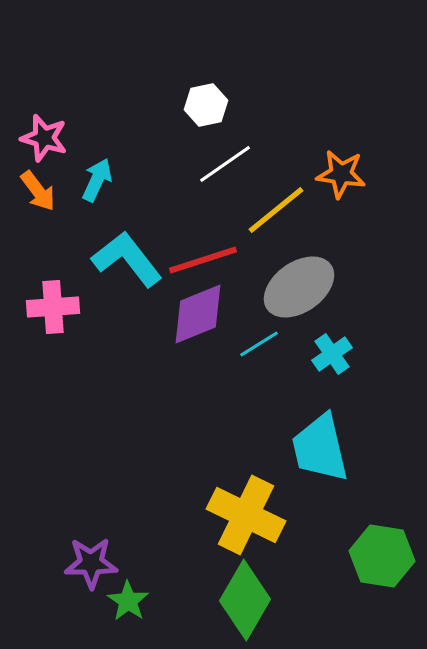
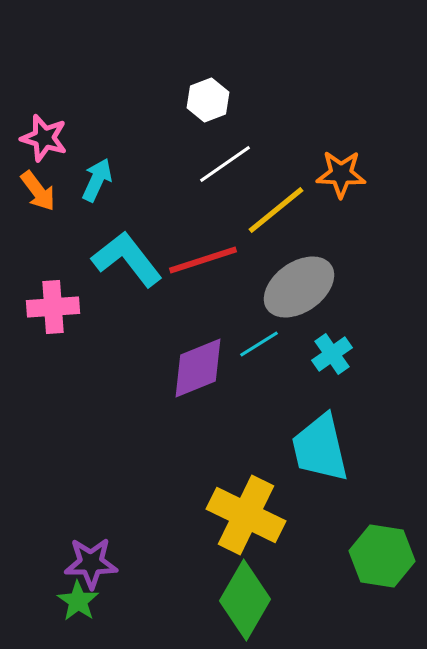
white hexagon: moved 2 px right, 5 px up; rotated 9 degrees counterclockwise
orange star: rotated 6 degrees counterclockwise
purple diamond: moved 54 px down
green star: moved 50 px left
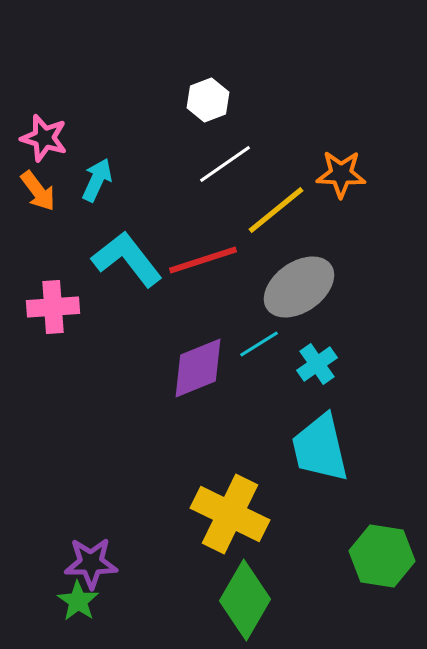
cyan cross: moved 15 px left, 10 px down
yellow cross: moved 16 px left, 1 px up
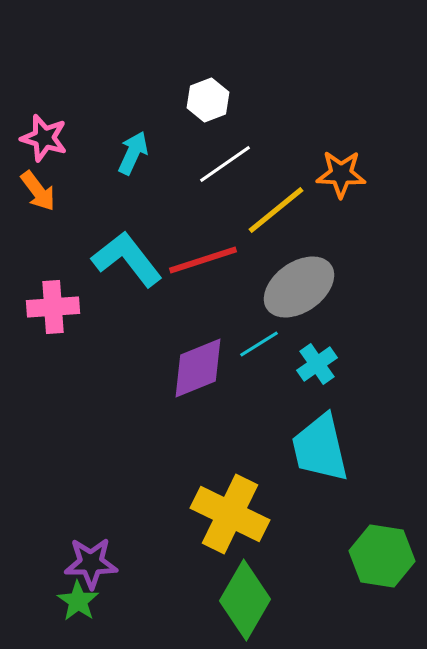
cyan arrow: moved 36 px right, 27 px up
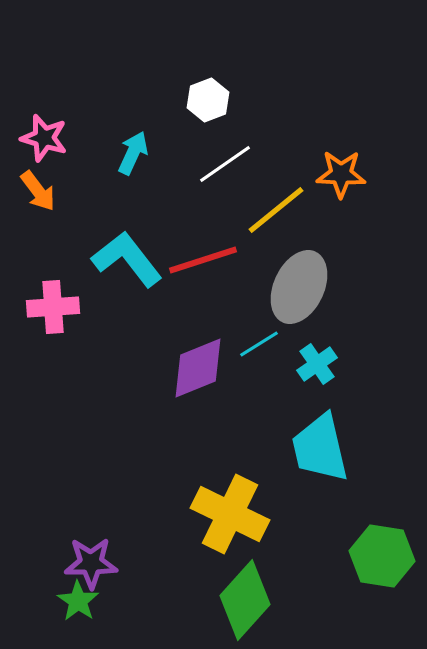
gray ellipse: rotated 30 degrees counterclockwise
green diamond: rotated 12 degrees clockwise
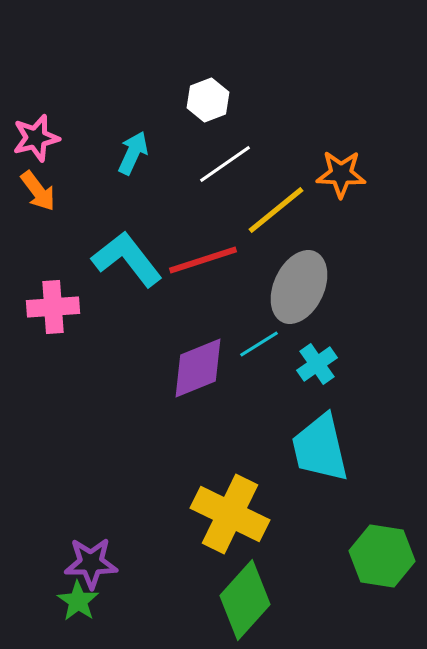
pink star: moved 8 px left; rotated 30 degrees counterclockwise
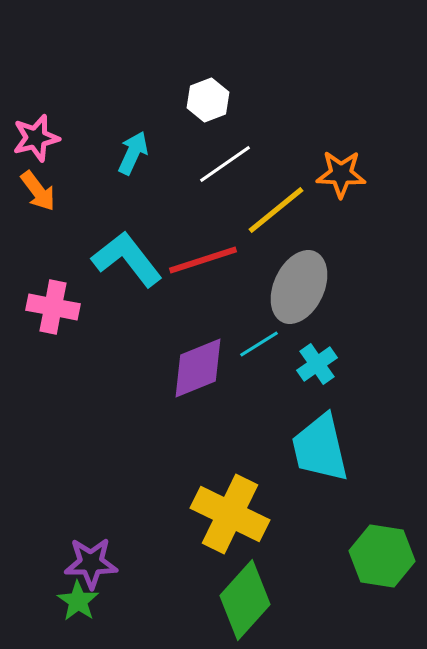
pink cross: rotated 15 degrees clockwise
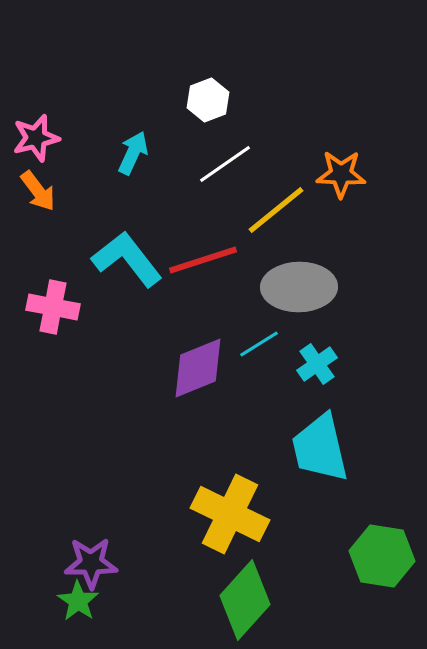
gray ellipse: rotated 64 degrees clockwise
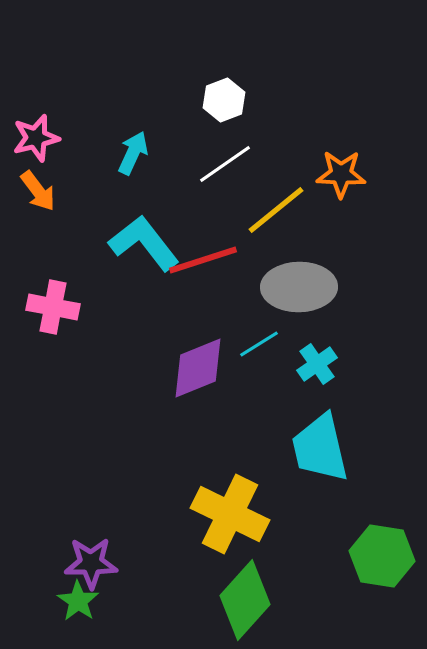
white hexagon: moved 16 px right
cyan L-shape: moved 17 px right, 16 px up
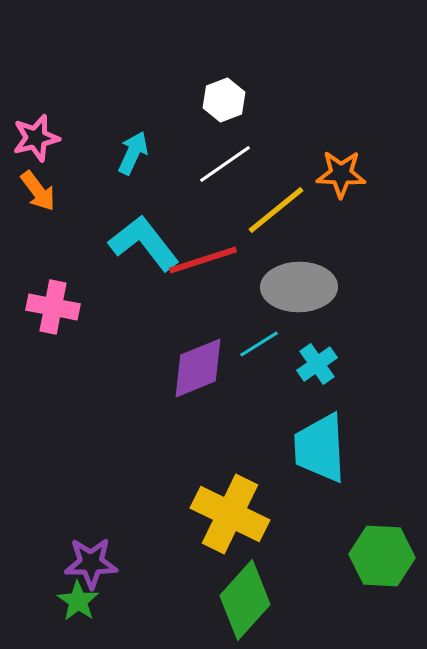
cyan trapezoid: rotated 10 degrees clockwise
green hexagon: rotated 6 degrees counterclockwise
